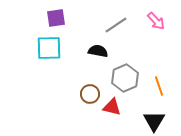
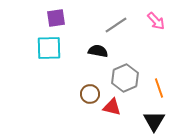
orange line: moved 2 px down
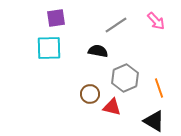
black triangle: rotated 30 degrees counterclockwise
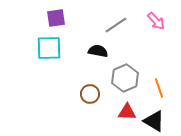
red triangle: moved 15 px right, 5 px down; rotated 12 degrees counterclockwise
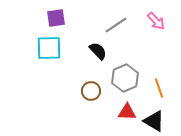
black semicircle: rotated 36 degrees clockwise
brown circle: moved 1 px right, 3 px up
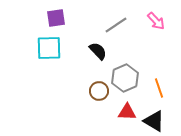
brown circle: moved 8 px right
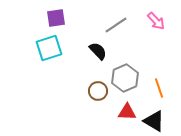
cyan square: rotated 16 degrees counterclockwise
brown circle: moved 1 px left
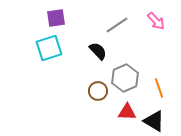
gray line: moved 1 px right
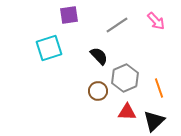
purple square: moved 13 px right, 3 px up
black semicircle: moved 1 px right, 5 px down
black triangle: rotated 45 degrees clockwise
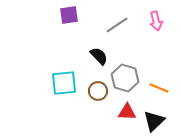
pink arrow: rotated 30 degrees clockwise
cyan square: moved 15 px right, 35 px down; rotated 12 degrees clockwise
gray hexagon: rotated 20 degrees counterclockwise
orange line: rotated 48 degrees counterclockwise
